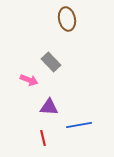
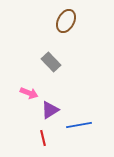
brown ellipse: moved 1 px left, 2 px down; rotated 40 degrees clockwise
pink arrow: moved 13 px down
purple triangle: moved 1 px right, 3 px down; rotated 36 degrees counterclockwise
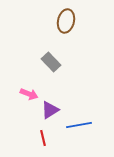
brown ellipse: rotated 15 degrees counterclockwise
pink arrow: moved 1 px down
